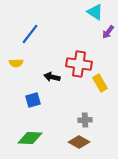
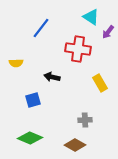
cyan triangle: moved 4 px left, 5 px down
blue line: moved 11 px right, 6 px up
red cross: moved 1 px left, 15 px up
green diamond: rotated 20 degrees clockwise
brown diamond: moved 4 px left, 3 px down
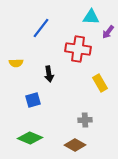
cyan triangle: rotated 30 degrees counterclockwise
black arrow: moved 3 px left, 3 px up; rotated 112 degrees counterclockwise
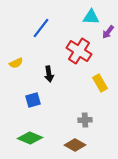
red cross: moved 1 px right, 2 px down; rotated 25 degrees clockwise
yellow semicircle: rotated 24 degrees counterclockwise
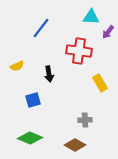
red cross: rotated 25 degrees counterclockwise
yellow semicircle: moved 1 px right, 3 px down
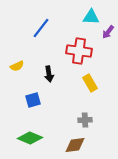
yellow rectangle: moved 10 px left
brown diamond: rotated 35 degrees counterclockwise
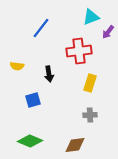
cyan triangle: rotated 24 degrees counterclockwise
red cross: rotated 15 degrees counterclockwise
yellow semicircle: rotated 32 degrees clockwise
yellow rectangle: rotated 48 degrees clockwise
gray cross: moved 5 px right, 5 px up
green diamond: moved 3 px down
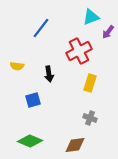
red cross: rotated 20 degrees counterclockwise
gray cross: moved 3 px down; rotated 24 degrees clockwise
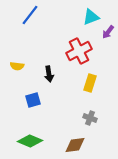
blue line: moved 11 px left, 13 px up
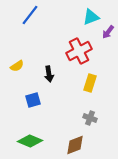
yellow semicircle: rotated 40 degrees counterclockwise
brown diamond: rotated 15 degrees counterclockwise
